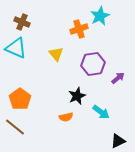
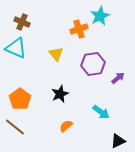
black star: moved 17 px left, 2 px up
orange semicircle: moved 9 px down; rotated 152 degrees clockwise
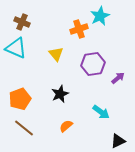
orange pentagon: rotated 15 degrees clockwise
brown line: moved 9 px right, 1 px down
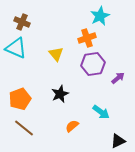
orange cross: moved 8 px right, 9 px down
orange semicircle: moved 6 px right
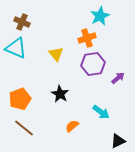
black star: rotated 18 degrees counterclockwise
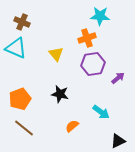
cyan star: rotated 30 degrees clockwise
black star: rotated 18 degrees counterclockwise
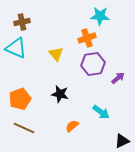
brown cross: rotated 35 degrees counterclockwise
brown line: rotated 15 degrees counterclockwise
black triangle: moved 4 px right
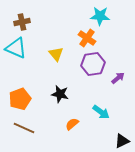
orange cross: rotated 36 degrees counterclockwise
orange semicircle: moved 2 px up
